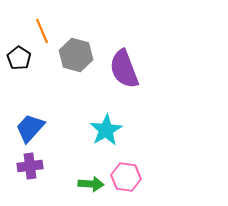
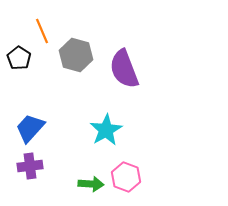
pink hexagon: rotated 12 degrees clockwise
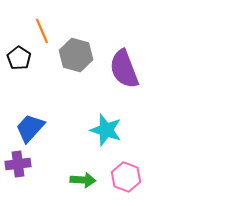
cyan star: rotated 24 degrees counterclockwise
purple cross: moved 12 px left, 2 px up
green arrow: moved 8 px left, 4 px up
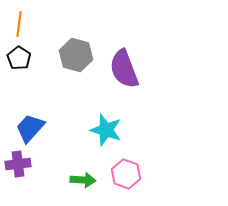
orange line: moved 23 px left, 7 px up; rotated 30 degrees clockwise
pink hexagon: moved 3 px up
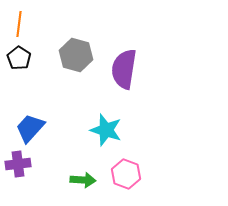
purple semicircle: rotated 30 degrees clockwise
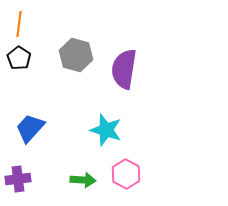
purple cross: moved 15 px down
pink hexagon: rotated 8 degrees clockwise
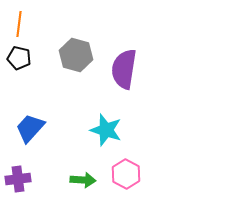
black pentagon: rotated 20 degrees counterclockwise
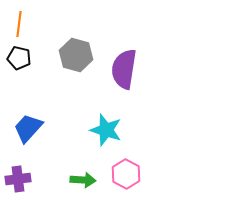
blue trapezoid: moved 2 px left
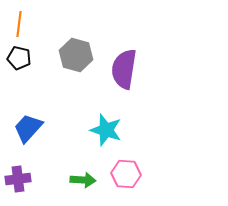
pink hexagon: rotated 24 degrees counterclockwise
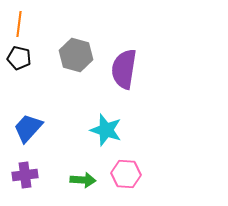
purple cross: moved 7 px right, 4 px up
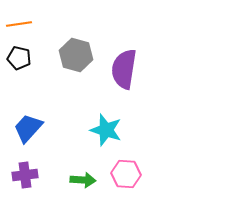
orange line: rotated 75 degrees clockwise
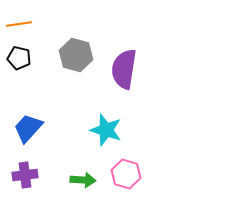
pink hexagon: rotated 12 degrees clockwise
